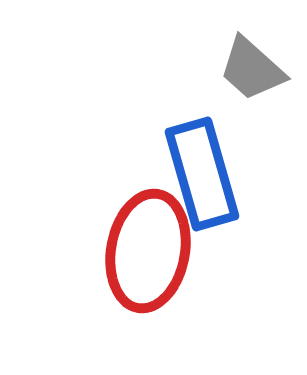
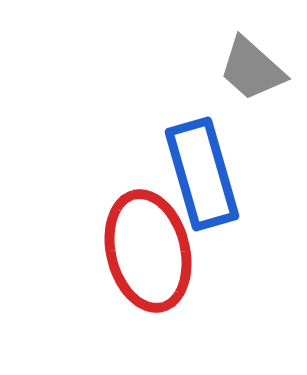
red ellipse: rotated 24 degrees counterclockwise
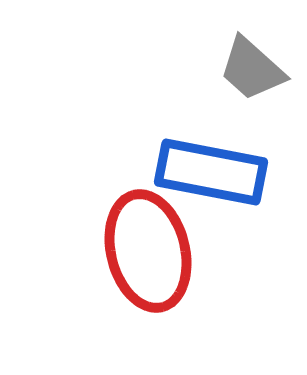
blue rectangle: moved 9 px right, 2 px up; rotated 63 degrees counterclockwise
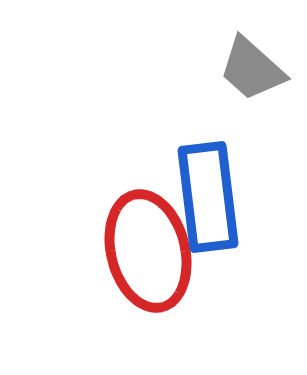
blue rectangle: moved 3 px left, 25 px down; rotated 72 degrees clockwise
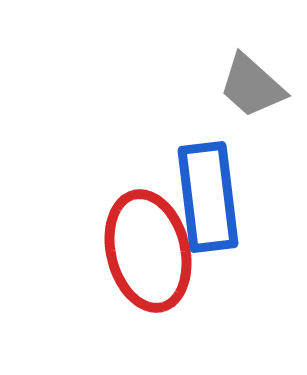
gray trapezoid: moved 17 px down
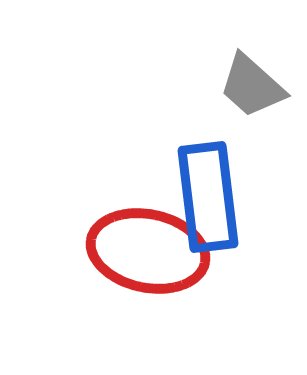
red ellipse: rotated 64 degrees counterclockwise
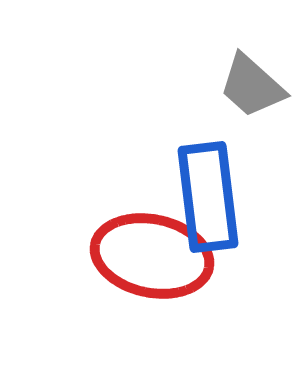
red ellipse: moved 4 px right, 5 px down
